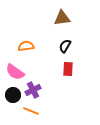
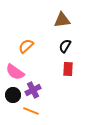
brown triangle: moved 2 px down
orange semicircle: rotated 35 degrees counterclockwise
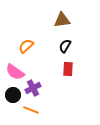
purple cross: moved 2 px up
orange line: moved 1 px up
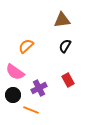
red rectangle: moved 11 px down; rotated 32 degrees counterclockwise
purple cross: moved 6 px right
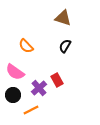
brown triangle: moved 1 px right, 2 px up; rotated 24 degrees clockwise
orange semicircle: rotated 91 degrees counterclockwise
red rectangle: moved 11 px left
purple cross: rotated 14 degrees counterclockwise
orange line: rotated 49 degrees counterclockwise
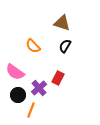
brown triangle: moved 1 px left, 5 px down
orange semicircle: moved 7 px right
red rectangle: moved 1 px right, 2 px up; rotated 56 degrees clockwise
black circle: moved 5 px right
orange line: rotated 42 degrees counterclockwise
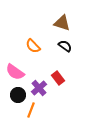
black semicircle: rotated 96 degrees clockwise
red rectangle: rotated 64 degrees counterclockwise
